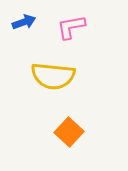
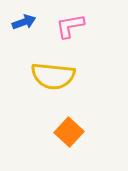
pink L-shape: moved 1 px left, 1 px up
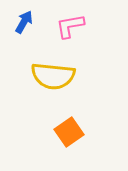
blue arrow: rotated 40 degrees counterclockwise
orange square: rotated 12 degrees clockwise
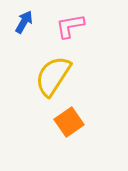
yellow semicircle: rotated 117 degrees clockwise
orange square: moved 10 px up
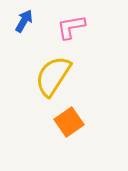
blue arrow: moved 1 px up
pink L-shape: moved 1 px right, 1 px down
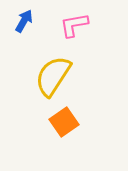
pink L-shape: moved 3 px right, 2 px up
orange square: moved 5 px left
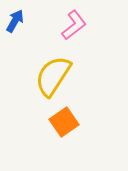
blue arrow: moved 9 px left
pink L-shape: rotated 152 degrees clockwise
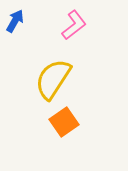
yellow semicircle: moved 3 px down
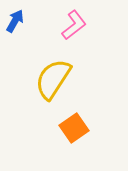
orange square: moved 10 px right, 6 px down
